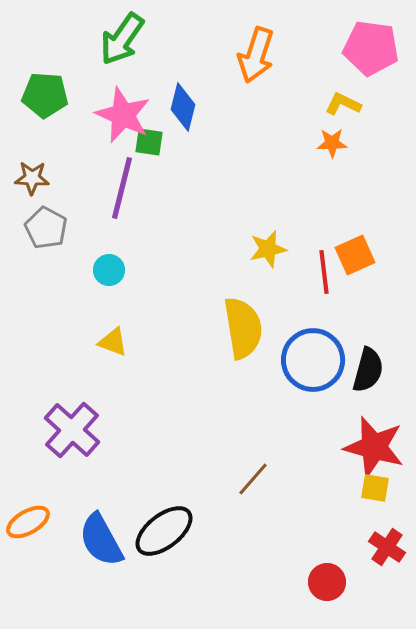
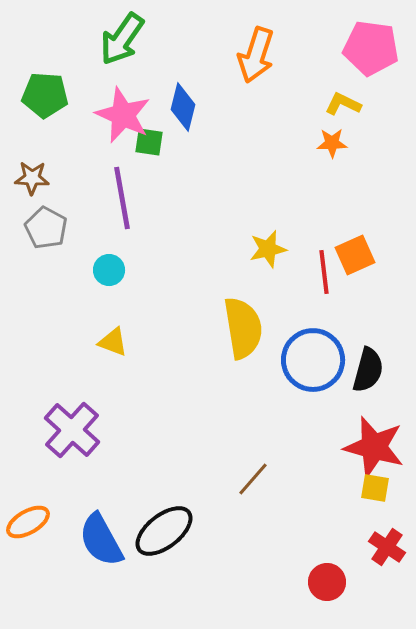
purple line: moved 10 px down; rotated 24 degrees counterclockwise
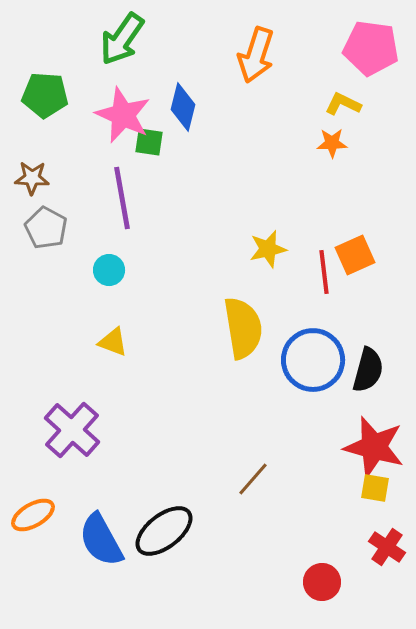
orange ellipse: moved 5 px right, 7 px up
red circle: moved 5 px left
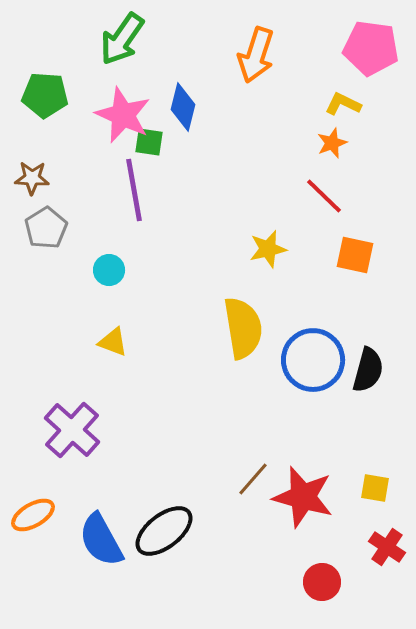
orange star: rotated 20 degrees counterclockwise
purple line: moved 12 px right, 8 px up
gray pentagon: rotated 12 degrees clockwise
orange square: rotated 36 degrees clockwise
red line: moved 76 px up; rotated 39 degrees counterclockwise
red star: moved 71 px left, 50 px down
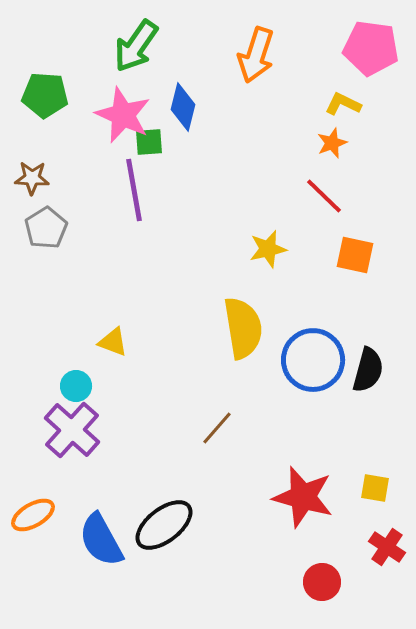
green arrow: moved 14 px right, 7 px down
green square: rotated 12 degrees counterclockwise
cyan circle: moved 33 px left, 116 px down
brown line: moved 36 px left, 51 px up
black ellipse: moved 6 px up
